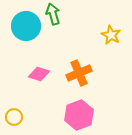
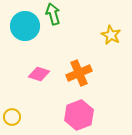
cyan circle: moved 1 px left
yellow circle: moved 2 px left
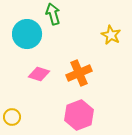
cyan circle: moved 2 px right, 8 px down
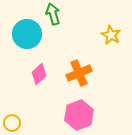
pink diamond: rotated 60 degrees counterclockwise
yellow circle: moved 6 px down
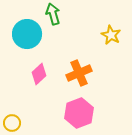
pink hexagon: moved 2 px up
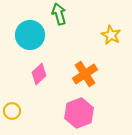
green arrow: moved 6 px right
cyan circle: moved 3 px right, 1 px down
orange cross: moved 6 px right, 1 px down; rotated 10 degrees counterclockwise
yellow circle: moved 12 px up
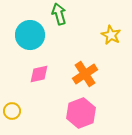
pink diamond: rotated 30 degrees clockwise
pink hexagon: moved 2 px right
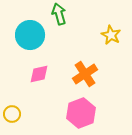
yellow circle: moved 3 px down
